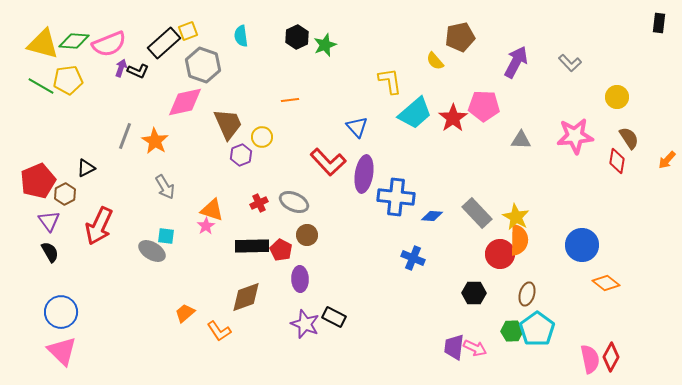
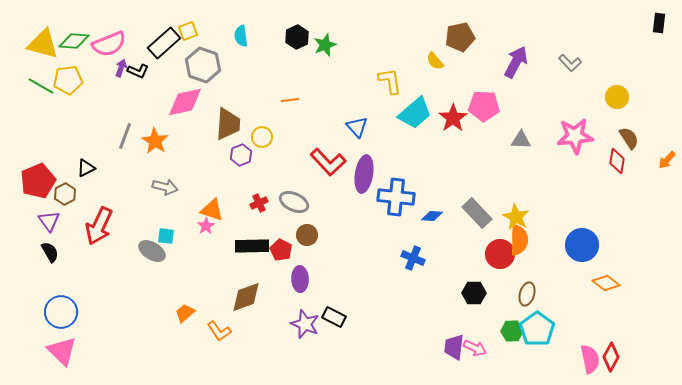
brown trapezoid at (228, 124): rotated 28 degrees clockwise
gray arrow at (165, 187): rotated 45 degrees counterclockwise
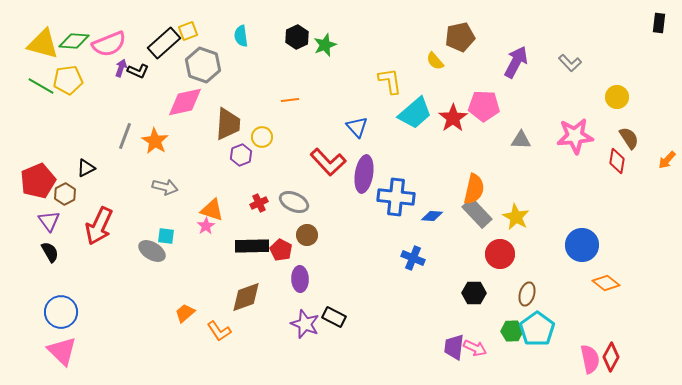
orange semicircle at (519, 240): moved 45 px left, 51 px up; rotated 12 degrees clockwise
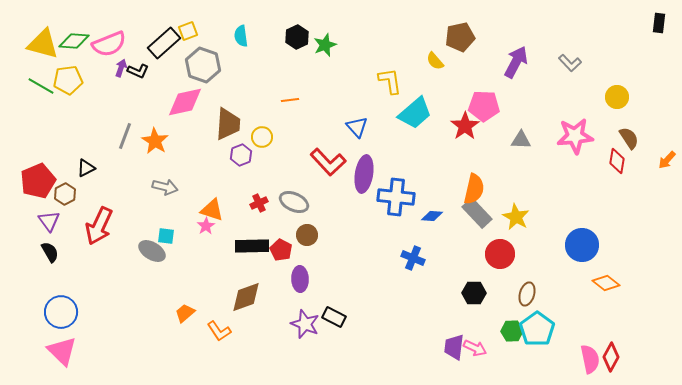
red star at (453, 118): moved 12 px right, 8 px down
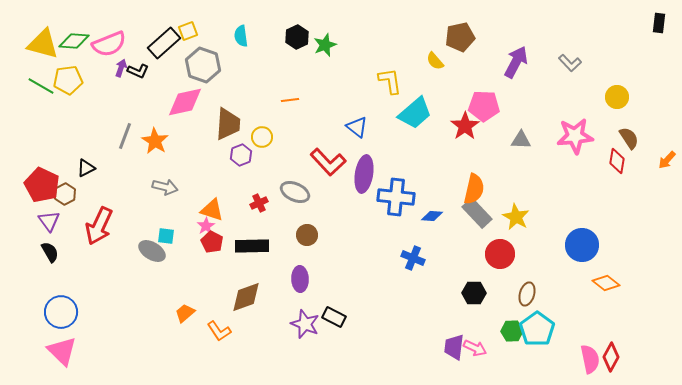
blue triangle at (357, 127): rotated 10 degrees counterclockwise
red pentagon at (38, 181): moved 4 px right, 4 px down; rotated 24 degrees counterclockwise
gray ellipse at (294, 202): moved 1 px right, 10 px up
red pentagon at (281, 250): moved 69 px left, 8 px up
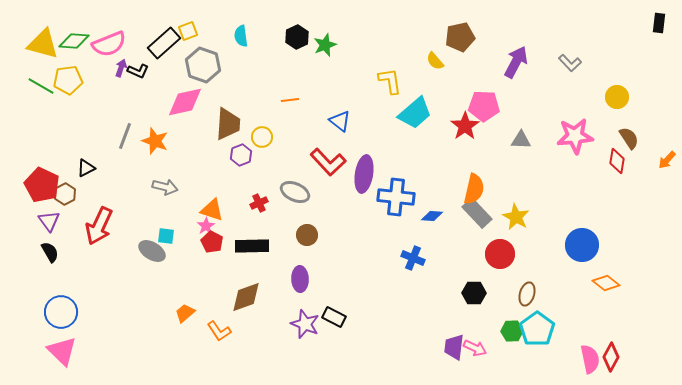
blue triangle at (357, 127): moved 17 px left, 6 px up
orange star at (155, 141): rotated 12 degrees counterclockwise
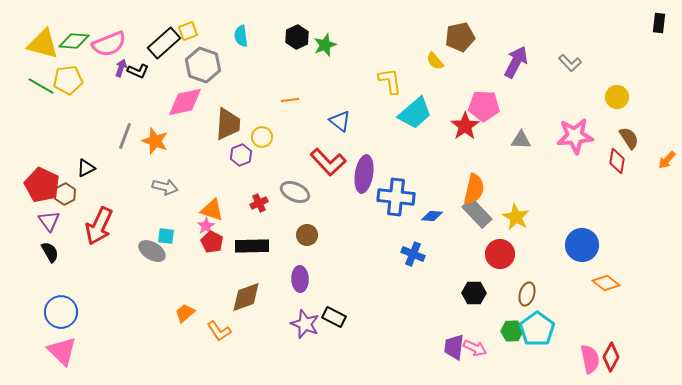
blue cross at (413, 258): moved 4 px up
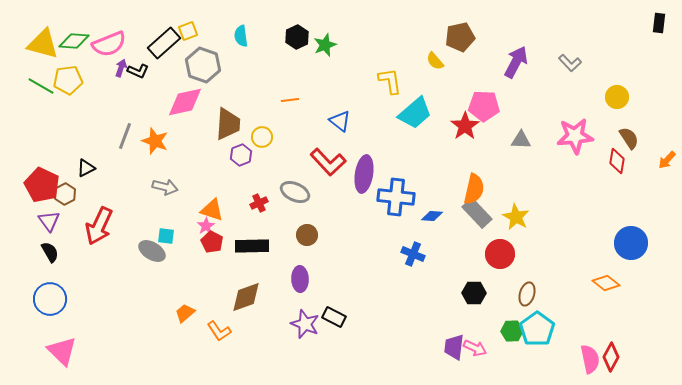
blue circle at (582, 245): moved 49 px right, 2 px up
blue circle at (61, 312): moved 11 px left, 13 px up
